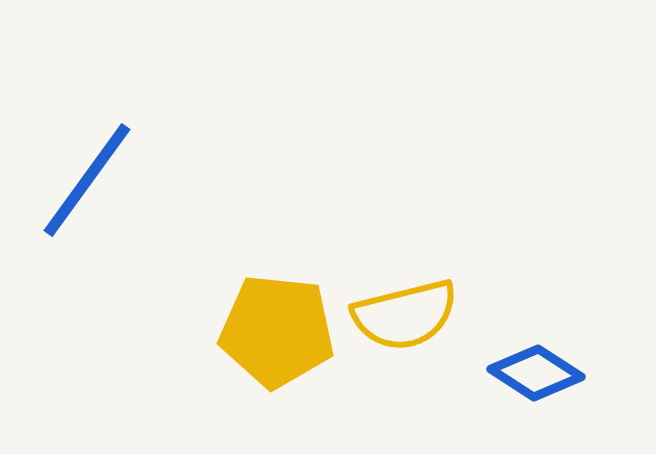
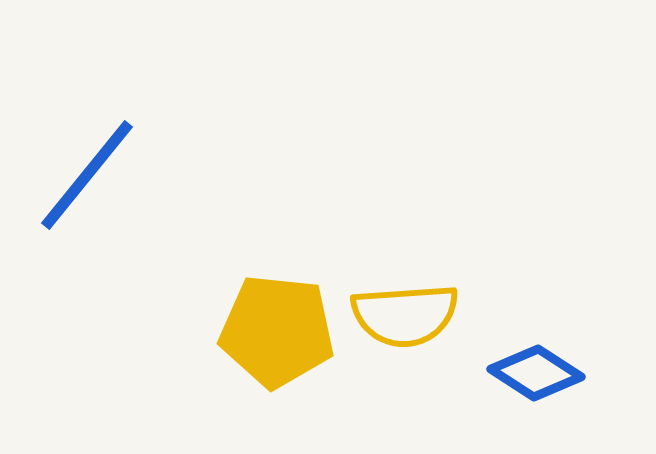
blue line: moved 5 px up; rotated 3 degrees clockwise
yellow semicircle: rotated 10 degrees clockwise
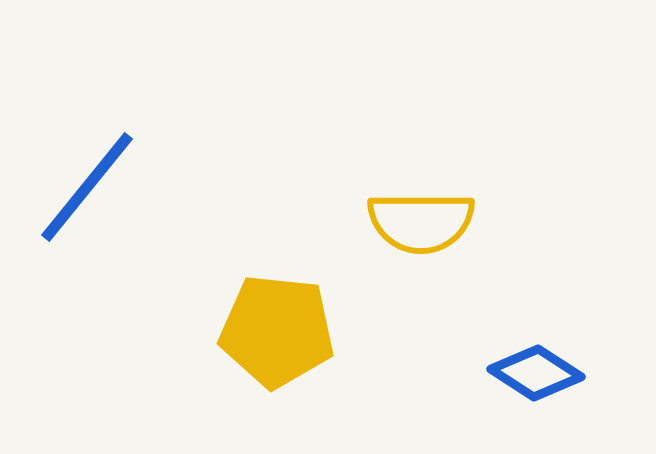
blue line: moved 12 px down
yellow semicircle: moved 16 px right, 93 px up; rotated 4 degrees clockwise
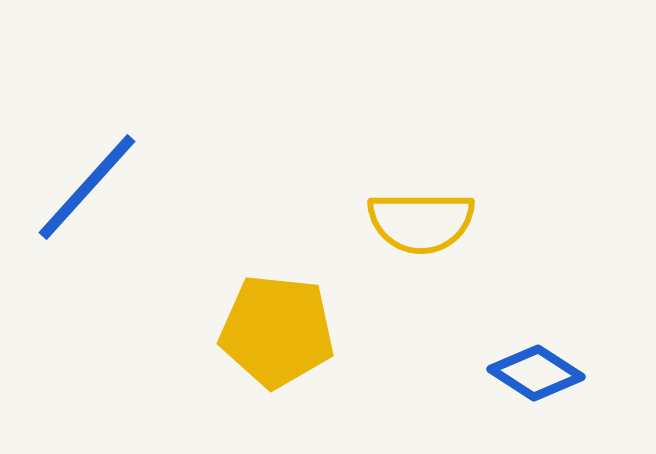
blue line: rotated 3 degrees clockwise
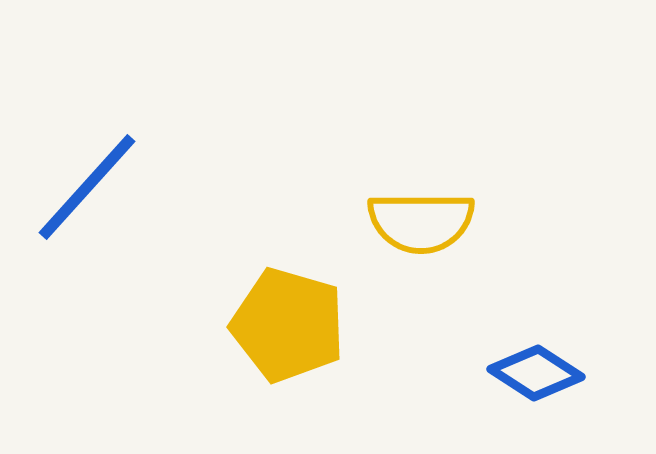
yellow pentagon: moved 11 px right, 6 px up; rotated 10 degrees clockwise
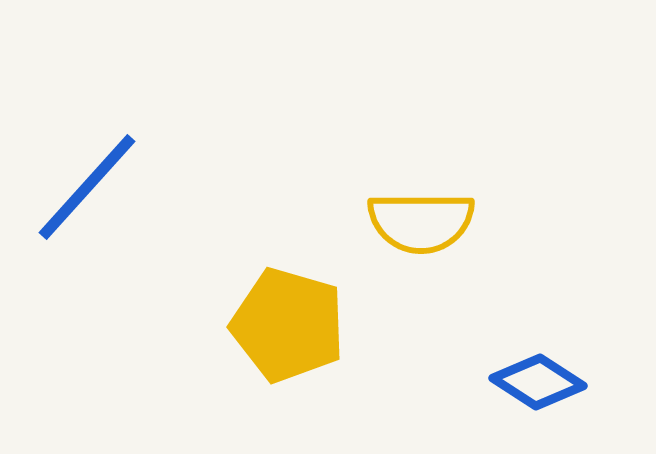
blue diamond: moved 2 px right, 9 px down
